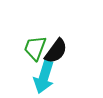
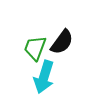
black semicircle: moved 6 px right, 9 px up
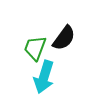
black semicircle: moved 2 px right, 4 px up
